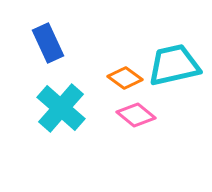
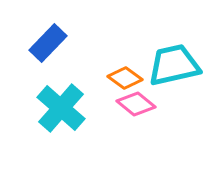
blue rectangle: rotated 69 degrees clockwise
pink diamond: moved 11 px up
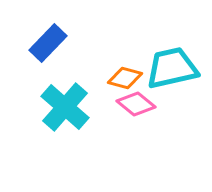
cyan trapezoid: moved 2 px left, 3 px down
orange diamond: rotated 20 degrees counterclockwise
cyan cross: moved 4 px right, 1 px up
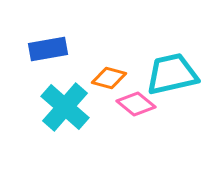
blue rectangle: moved 6 px down; rotated 36 degrees clockwise
cyan trapezoid: moved 6 px down
orange diamond: moved 16 px left
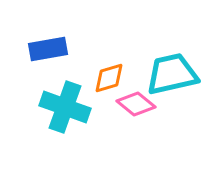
orange diamond: rotated 32 degrees counterclockwise
cyan cross: rotated 21 degrees counterclockwise
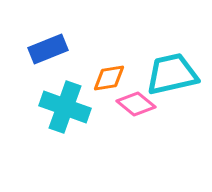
blue rectangle: rotated 12 degrees counterclockwise
orange diamond: rotated 8 degrees clockwise
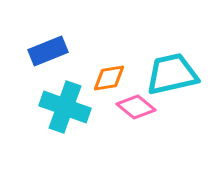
blue rectangle: moved 2 px down
pink diamond: moved 3 px down
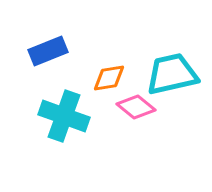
cyan cross: moved 1 px left, 9 px down
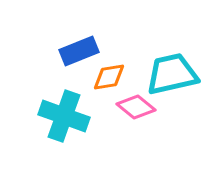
blue rectangle: moved 31 px right
orange diamond: moved 1 px up
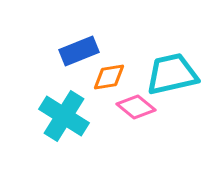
cyan cross: rotated 12 degrees clockwise
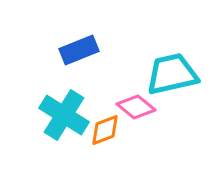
blue rectangle: moved 1 px up
orange diamond: moved 4 px left, 53 px down; rotated 12 degrees counterclockwise
cyan cross: moved 1 px up
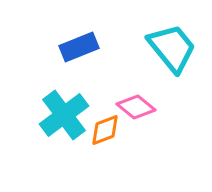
blue rectangle: moved 3 px up
cyan trapezoid: moved 26 px up; rotated 64 degrees clockwise
cyan cross: rotated 21 degrees clockwise
